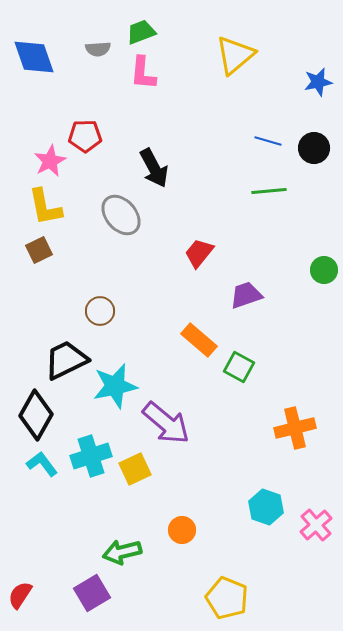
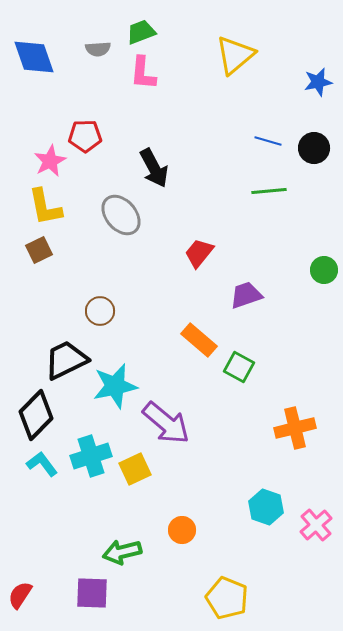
black diamond: rotated 15 degrees clockwise
purple square: rotated 33 degrees clockwise
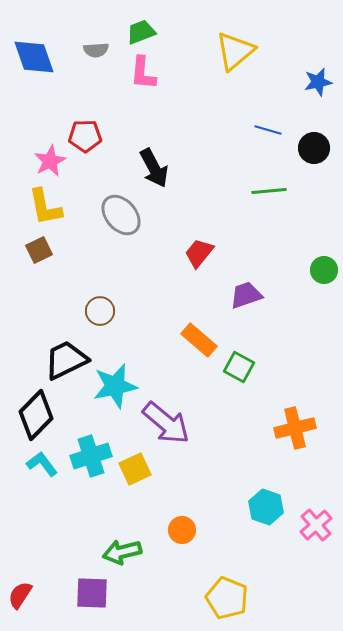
gray semicircle: moved 2 px left, 1 px down
yellow triangle: moved 4 px up
blue line: moved 11 px up
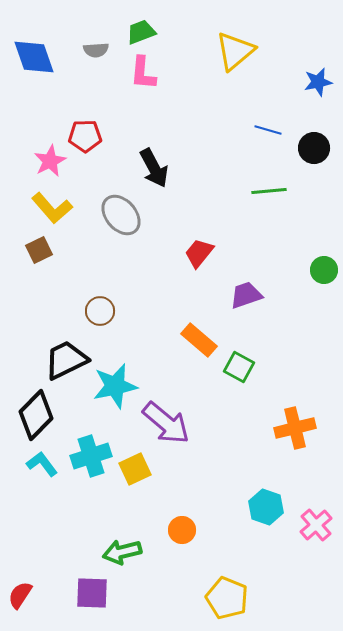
yellow L-shape: moved 7 px right, 1 px down; rotated 30 degrees counterclockwise
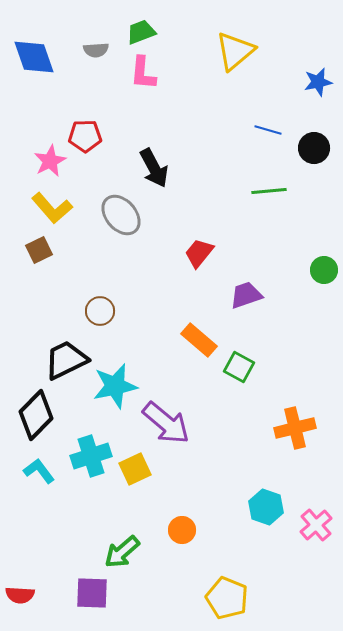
cyan L-shape: moved 3 px left, 7 px down
green arrow: rotated 27 degrees counterclockwise
red semicircle: rotated 120 degrees counterclockwise
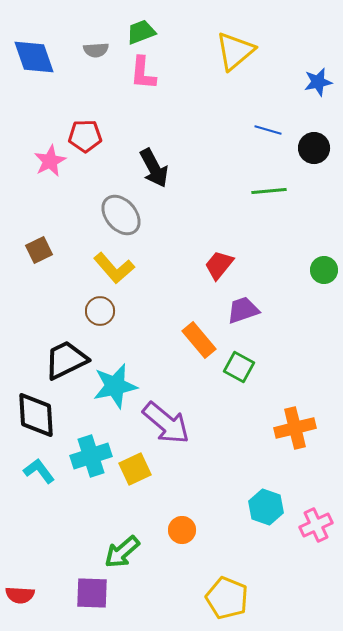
yellow L-shape: moved 62 px right, 60 px down
red trapezoid: moved 20 px right, 12 px down
purple trapezoid: moved 3 px left, 15 px down
orange rectangle: rotated 9 degrees clockwise
black diamond: rotated 48 degrees counterclockwise
pink cross: rotated 16 degrees clockwise
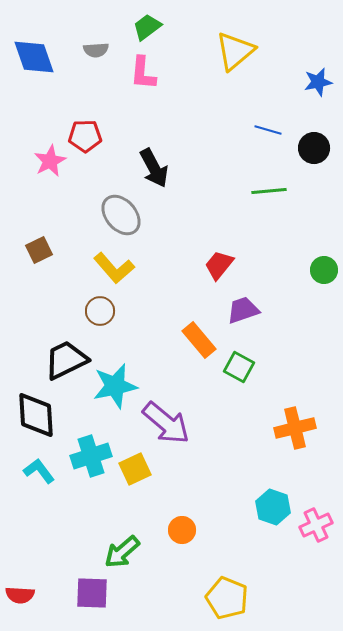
green trapezoid: moved 6 px right, 5 px up; rotated 16 degrees counterclockwise
cyan hexagon: moved 7 px right
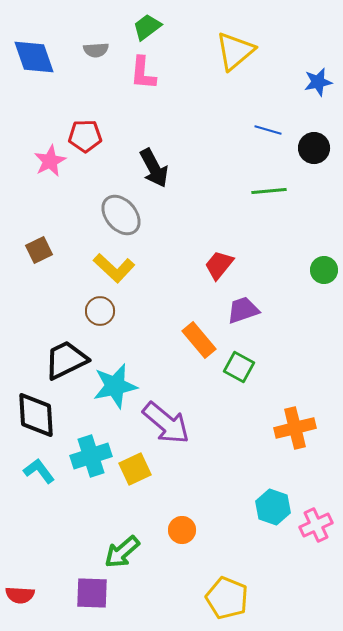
yellow L-shape: rotated 6 degrees counterclockwise
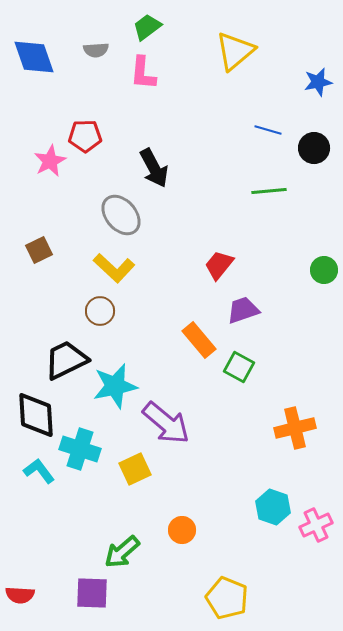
cyan cross: moved 11 px left, 7 px up; rotated 36 degrees clockwise
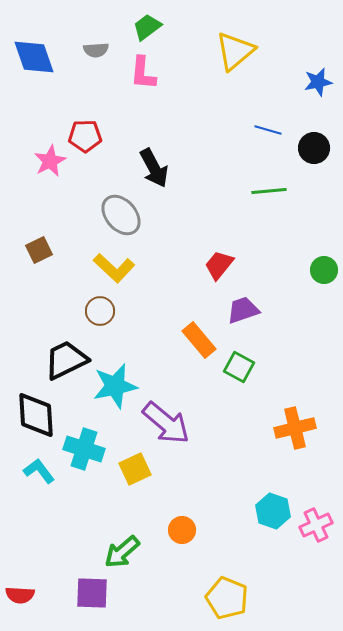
cyan cross: moved 4 px right
cyan hexagon: moved 4 px down
